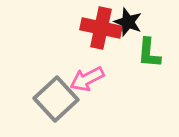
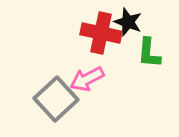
red cross: moved 5 px down
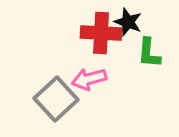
red cross: rotated 9 degrees counterclockwise
pink arrow: moved 2 px right; rotated 12 degrees clockwise
